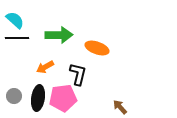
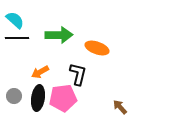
orange arrow: moved 5 px left, 5 px down
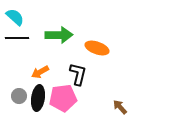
cyan semicircle: moved 3 px up
gray circle: moved 5 px right
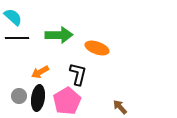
cyan semicircle: moved 2 px left
pink pentagon: moved 4 px right, 3 px down; rotated 24 degrees counterclockwise
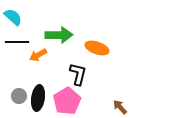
black line: moved 4 px down
orange arrow: moved 2 px left, 17 px up
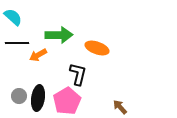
black line: moved 1 px down
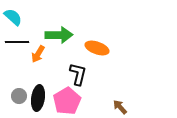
black line: moved 1 px up
orange arrow: moved 1 px up; rotated 30 degrees counterclockwise
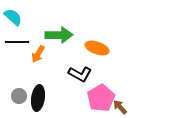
black L-shape: moved 2 px right; rotated 105 degrees clockwise
pink pentagon: moved 34 px right, 3 px up
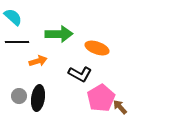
green arrow: moved 1 px up
orange arrow: moved 7 px down; rotated 138 degrees counterclockwise
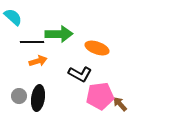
black line: moved 15 px right
pink pentagon: moved 1 px left, 2 px up; rotated 24 degrees clockwise
brown arrow: moved 3 px up
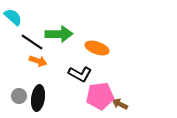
black line: rotated 35 degrees clockwise
orange arrow: rotated 36 degrees clockwise
brown arrow: rotated 21 degrees counterclockwise
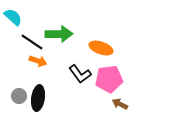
orange ellipse: moved 4 px right
black L-shape: rotated 25 degrees clockwise
pink pentagon: moved 9 px right, 17 px up
